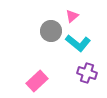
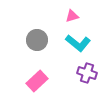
pink triangle: rotated 24 degrees clockwise
gray circle: moved 14 px left, 9 px down
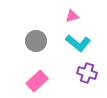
gray circle: moved 1 px left, 1 px down
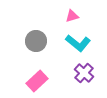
purple cross: moved 3 px left; rotated 24 degrees clockwise
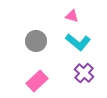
pink triangle: rotated 32 degrees clockwise
cyan L-shape: moved 1 px up
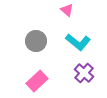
pink triangle: moved 5 px left, 6 px up; rotated 24 degrees clockwise
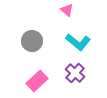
gray circle: moved 4 px left
purple cross: moved 9 px left
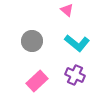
cyan L-shape: moved 1 px left, 1 px down
purple cross: moved 2 px down; rotated 18 degrees counterclockwise
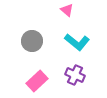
cyan L-shape: moved 1 px up
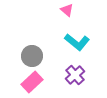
gray circle: moved 15 px down
purple cross: rotated 24 degrees clockwise
pink rectangle: moved 5 px left, 1 px down
